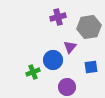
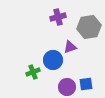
purple triangle: rotated 32 degrees clockwise
blue square: moved 5 px left, 17 px down
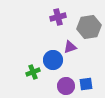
purple circle: moved 1 px left, 1 px up
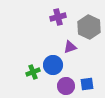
gray hexagon: rotated 25 degrees counterclockwise
blue circle: moved 5 px down
blue square: moved 1 px right
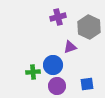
green cross: rotated 16 degrees clockwise
purple circle: moved 9 px left
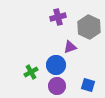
blue circle: moved 3 px right
green cross: moved 2 px left; rotated 24 degrees counterclockwise
blue square: moved 1 px right, 1 px down; rotated 24 degrees clockwise
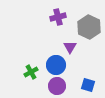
purple triangle: rotated 40 degrees counterclockwise
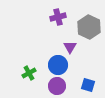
blue circle: moved 2 px right
green cross: moved 2 px left, 1 px down
